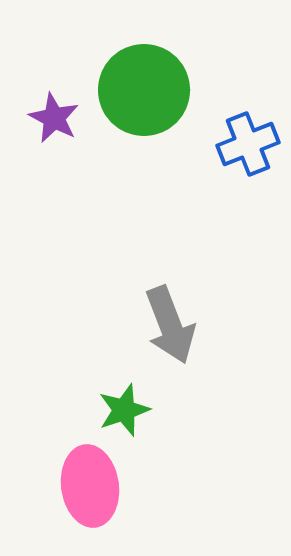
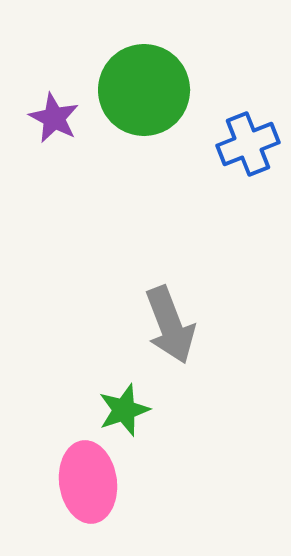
pink ellipse: moved 2 px left, 4 px up
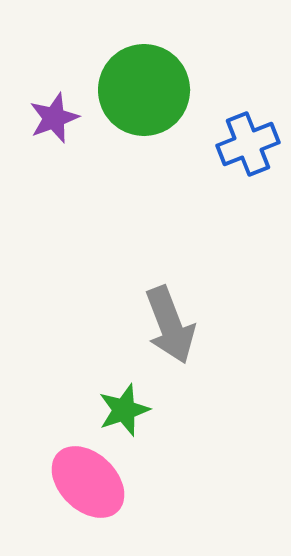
purple star: rotated 24 degrees clockwise
pink ellipse: rotated 38 degrees counterclockwise
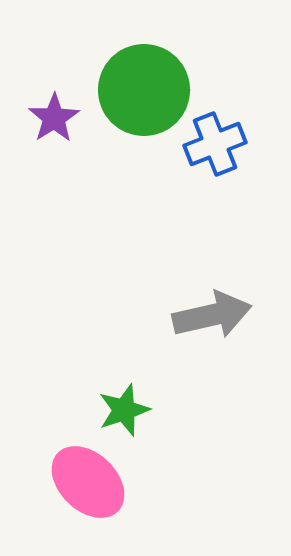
purple star: rotated 12 degrees counterclockwise
blue cross: moved 33 px left
gray arrow: moved 42 px right, 10 px up; rotated 82 degrees counterclockwise
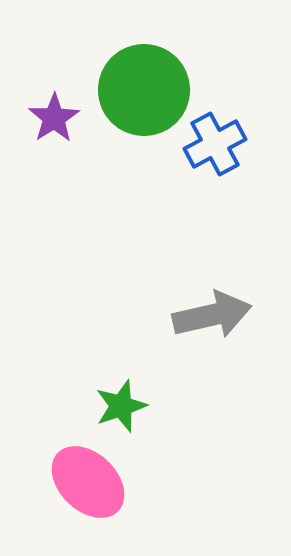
blue cross: rotated 6 degrees counterclockwise
green star: moved 3 px left, 4 px up
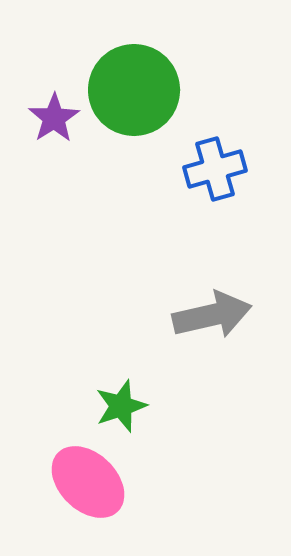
green circle: moved 10 px left
blue cross: moved 25 px down; rotated 12 degrees clockwise
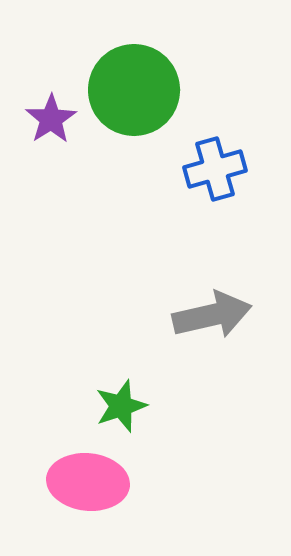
purple star: moved 3 px left, 1 px down
pink ellipse: rotated 38 degrees counterclockwise
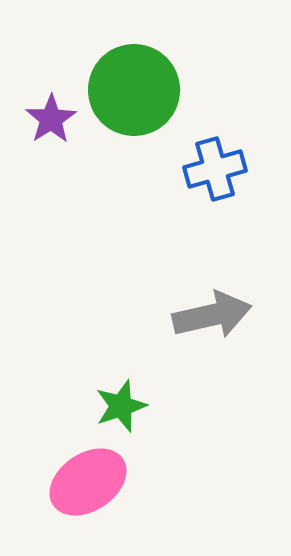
pink ellipse: rotated 40 degrees counterclockwise
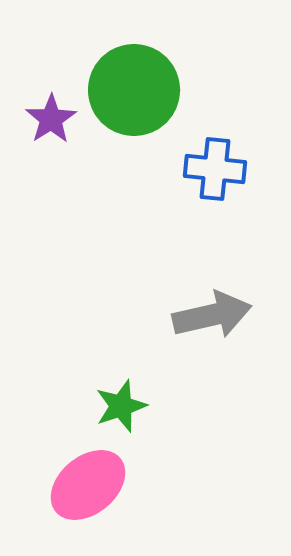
blue cross: rotated 22 degrees clockwise
pink ellipse: moved 3 px down; rotated 6 degrees counterclockwise
